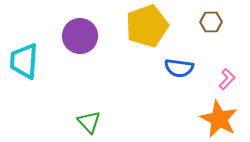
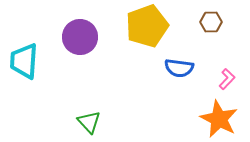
purple circle: moved 1 px down
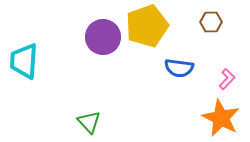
purple circle: moved 23 px right
orange star: moved 2 px right, 1 px up
